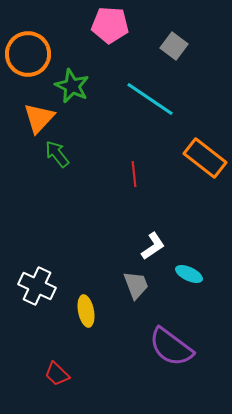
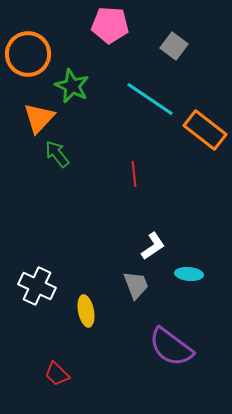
orange rectangle: moved 28 px up
cyan ellipse: rotated 20 degrees counterclockwise
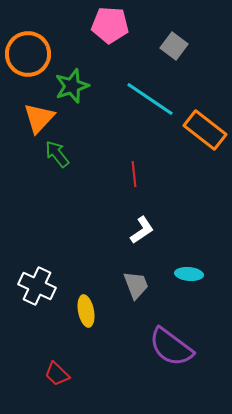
green star: rotated 28 degrees clockwise
white L-shape: moved 11 px left, 16 px up
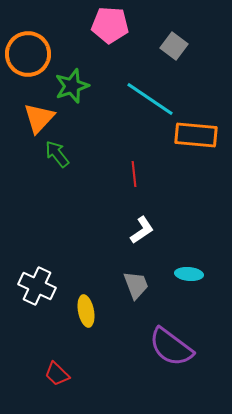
orange rectangle: moved 9 px left, 5 px down; rotated 33 degrees counterclockwise
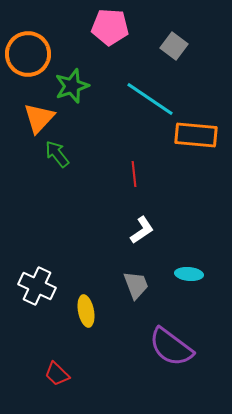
pink pentagon: moved 2 px down
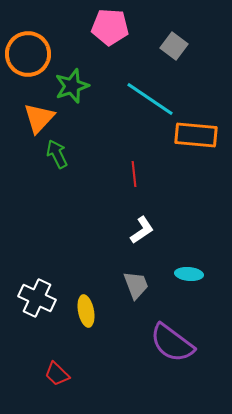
green arrow: rotated 12 degrees clockwise
white cross: moved 12 px down
purple semicircle: moved 1 px right, 4 px up
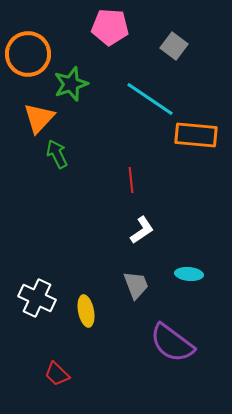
green star: moved 1 px left, 2 px up
red line: moved 3 px left, 6 px down
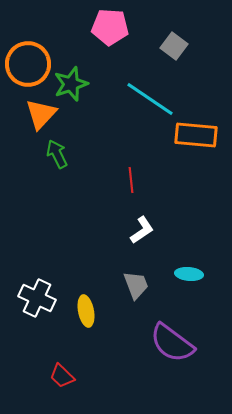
orange circle: moved 10 px down
orange triangle: moved 2 px right, 4 px up
red trapezoid: moved 5 px right, 2 px down
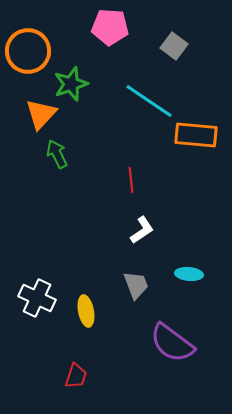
orange circle: moved 13 px up
cyan line: moved 1 px left, 2 px down
red trapezoid: moved 14 px right; rotated 116 degrees counterclockwise
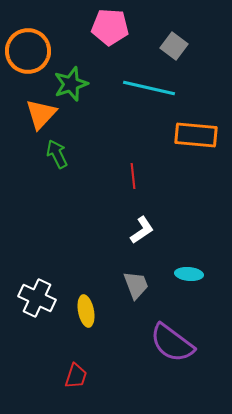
cyan line: moved 13 px up; rotated 21 degrees counterclockwise
red line: moved 2 px right, 4 px up
